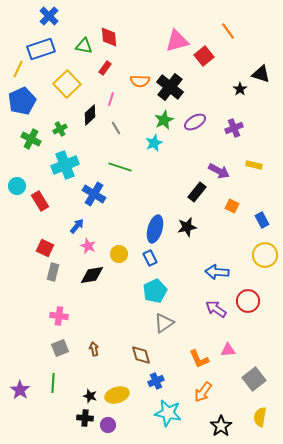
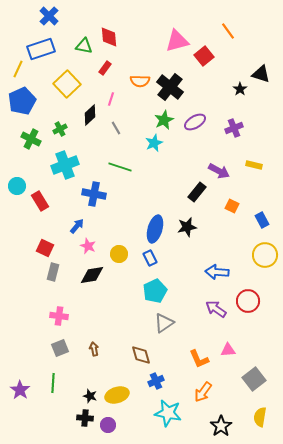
blue cross at (94, 194): rotated 20 degrees counterclockwise
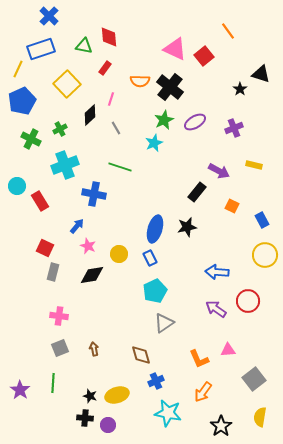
pink triangle at (177, 41): moved 2 px left, 8 px down; rotated 40 degrees clockwise
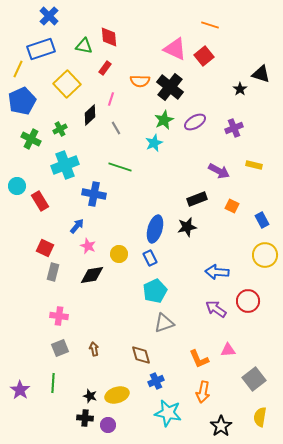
orange line at (228, 31): moved 18 px left, 6 px up; rotated 36 degrees counterclockwise
black rectangle at (197, 192): moved 7 px down; rotated 30 degrees clockwise
gray triangle at (164, 323): rotated 15 degrees clockwise
orange arrow at (203, 392): rotated 25 degrees counterclockwise
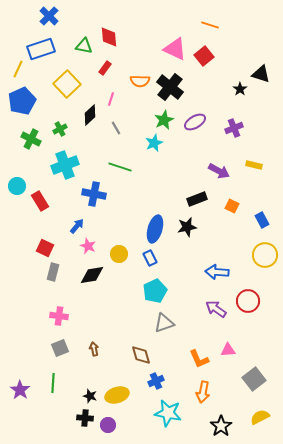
yellow semicircle at (260, 417): rotated 54 degrees clockwise
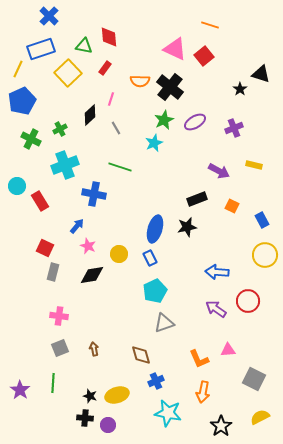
yellow square at (67, 84): moved 1 px right, 11 px up
gray square at (254, 379): rotated 25 degrees counterclockwise
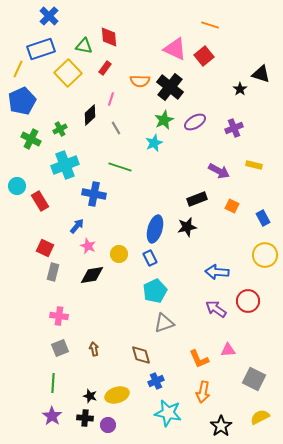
blue rectangle at (262, 220): moved 1 px right, 2 px up
purple star at (20, 390): moved 32 px right, 26 px down
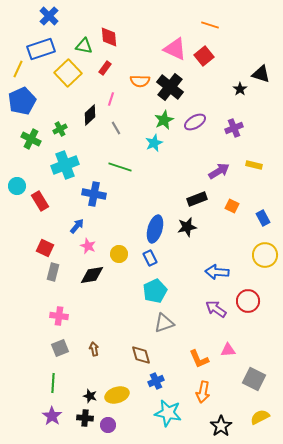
purple arrow at (219, 171): rotated 60 degrees counterclockwise
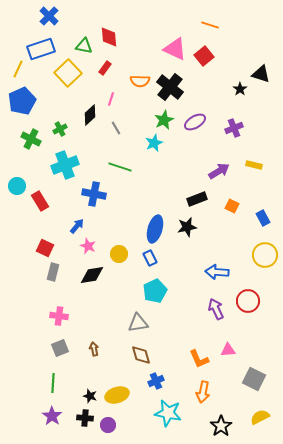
purple arrow at (216, 309): rotated 30 degrees clockwise
gray triangle at (164, 323): moved 26 px left; rotated 10 degrees clockwise
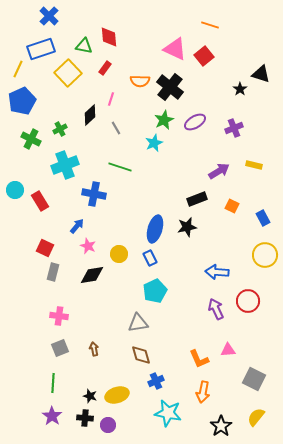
cyan circle at (17, 186): moved 2 px left, 4 px down
yellow semicircle at (260, 417): moved 4 px left; rotated 24 degrees counterclockwise
